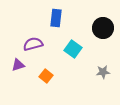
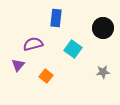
purple triangle: rotated 32 degrees counterclockwise
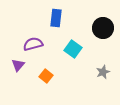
gray star: rotated 16 degrees counterclockwise
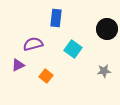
black circle: moved 4 px right, 1 px down
purple triangle: rotated 24 degrees clockwise
gray star: moved 1 px right, 1 px up; rotated 16 degrees clockwise
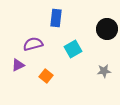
cyan square: rotated 24 degrees clockwise
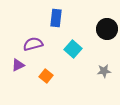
cyan square: rotated 18 degrees counterclockwise
